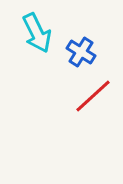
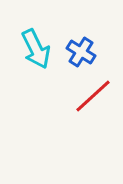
cyan arrow: moved 1 px left, 16 px down
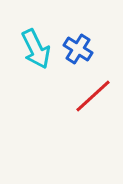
blue cross: moved 3 px left, 3 px up
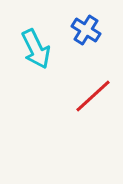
blue cross: moved 8 px right, 19 px up
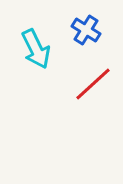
red line: moved 12 px up
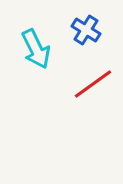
red line: rotated 6 degrees clockwise
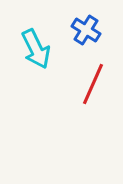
red line: rotated 30 degrees counterclockwise
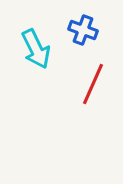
blue cross: moved 3 px left; rotated 12 degrees counterclockwise
